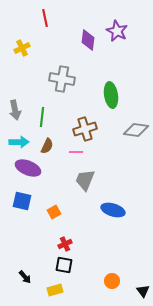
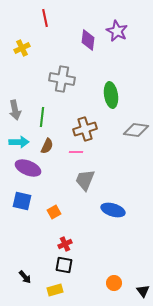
orange circle: moved 2 px right, 2 px down
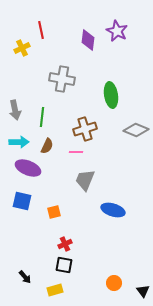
red line: moved 4 px left, 12 px down
gray diamond: rotated 15 degrees clockwise
orange square: rotated 16 degrees clockwise
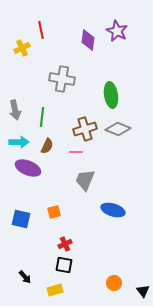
gray diamond: moved 18 px left, 1 px up
blue square: moved 1 px left, 18 px down
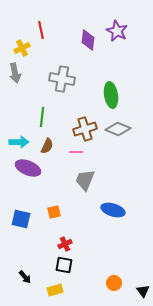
gray arrow: moved 37 px up
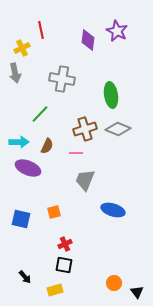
green line: moved 2 px left, 3 px up; rotated 36 degrees clockwise
pink line: moved 1 px down
black triangle: moved 6 px left, 1 px down
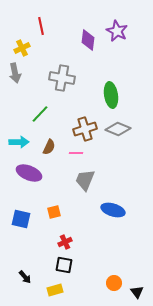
red line: moved 4 px up
gray cross: moved 1 px up
brown semicircle: moved 2 px right, 1 px down
purple ellipse: moved 1 px right, 5 px down
red cross: moved 2 px up
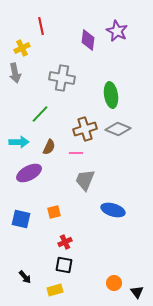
purple ellipse: rotated 50 degrees counterclockwise
